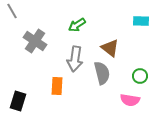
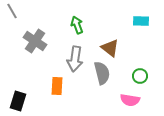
green arrow: rotated 102 degrees clockwise
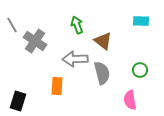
gray line: moved 14 px down
brown triangle: moved 7 px left, 7 px up
gray arrow: rotated 80 degrees clockwise
green circle: moved 6 px up
pink semicircle: rotated 72 degrees clockwise
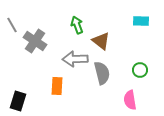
brown triangle: moved 2 px left
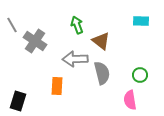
green circle: moved 5 px down
